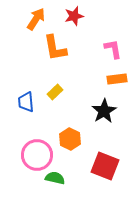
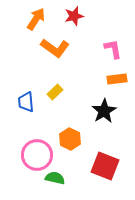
orange L-shape: rotated 44 degrees counterclockwise
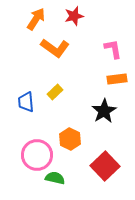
red square: rotated 24 degrees clockwise
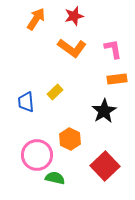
orange L-shape: moved 17 px right
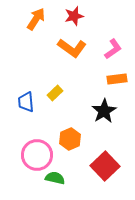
pink L-shape: rotated 65 degrees clockwise
yellow rectangle: moved 1 px down
orange hexagon: rotated 10 degrees clockwise
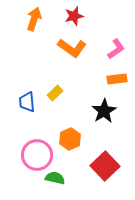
orange arrow: moved 2 px left; rotated 15 degrees counterclockwise
pink L-shape: moved 3 px right
blue trapezoid: moved 1 px right
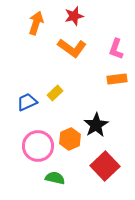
orange arrow: moved 2 px right, 4 px down
pink L-shape: rotated 145 degrees clockwise
blue trapezoid: rotated 70 degrees clockwise
black star: moved 8 px left, 14 px down
pink circle: moved 1 px right, 9 px up
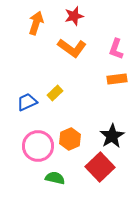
black star: moved 16 px right, 11 px down
red square: moved 5 px left, 1 px down
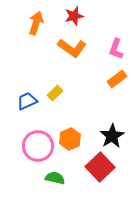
orange rectangle: rotated 30 degrees counterclockwise
blue trapezoid: moved 1 px up
